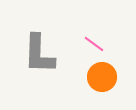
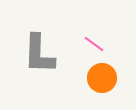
orange circle: moved 1 px down
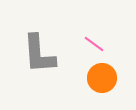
gray L-shape: rotated 6 degrees counterclockwise
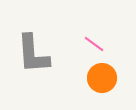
gray L-shape: moved 6 px left
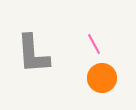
pink line: rotated 25 degrees clockwise
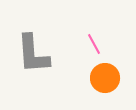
orange circle: moved 3 px right
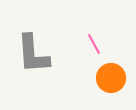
orange circle: moved 6 px right
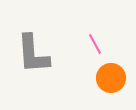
pink line: moved 1 px right
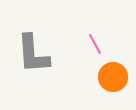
orange circle: moved 2 px right, 1 px up
